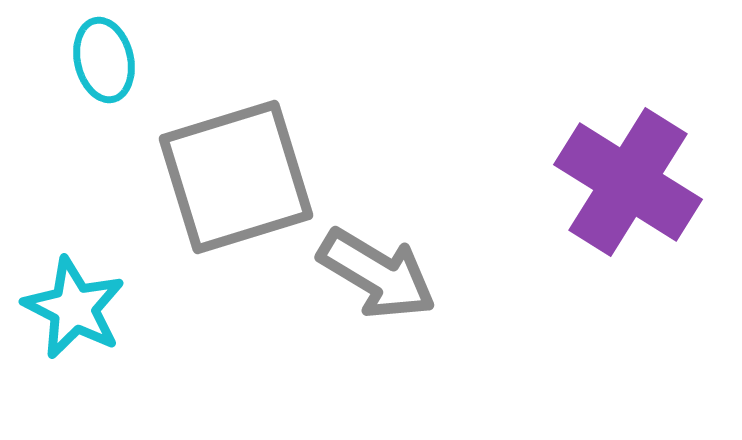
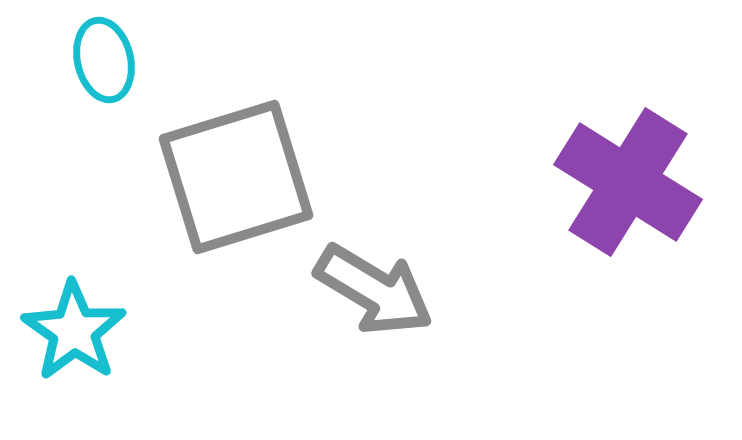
gray arrow: moved 3 px left, 16 px down
cyan star: moved 23 px down; rotated 8 degrees clockwise
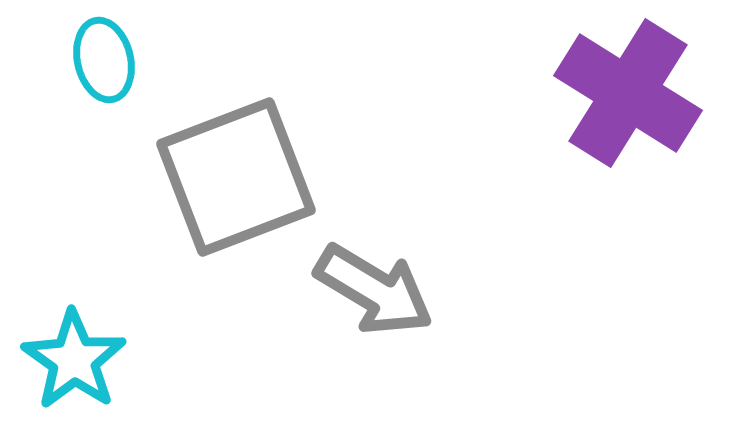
gray square: rotated 4 degrees counterclockwise
purple cross: moved 89 px up
cyan star: moved 29 px down
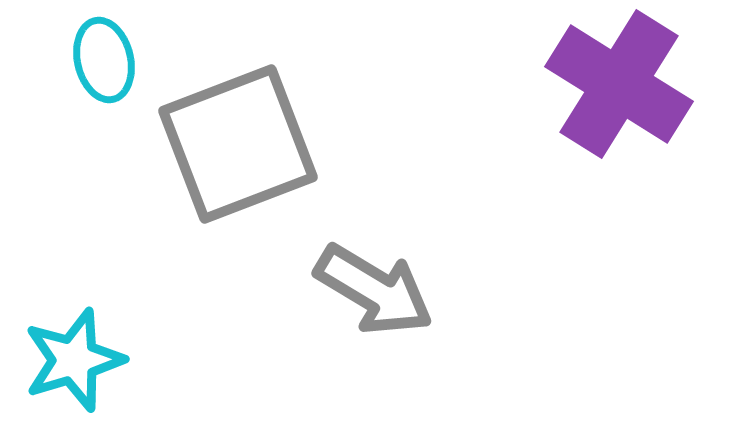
purple cross: moved 9 px left, 9 px up
gray square: moved 2 px right, 33 px up
cyan star: rotated 20 degrees clockwise
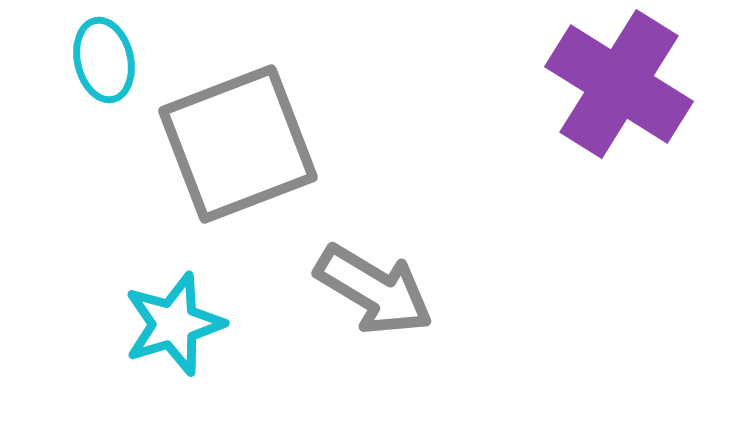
cyan star: moved 100 px right, 36 px up
